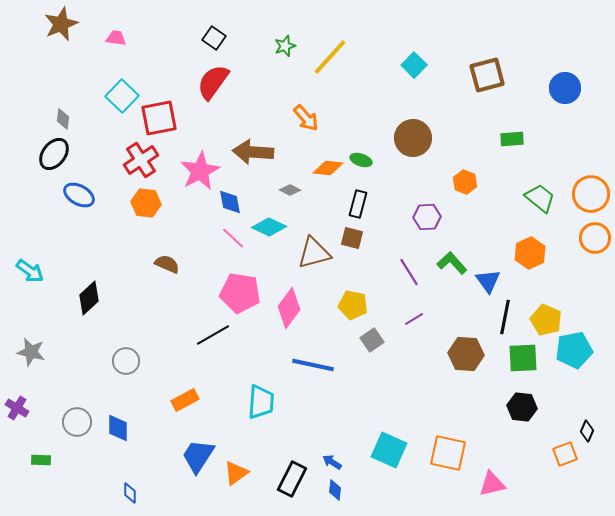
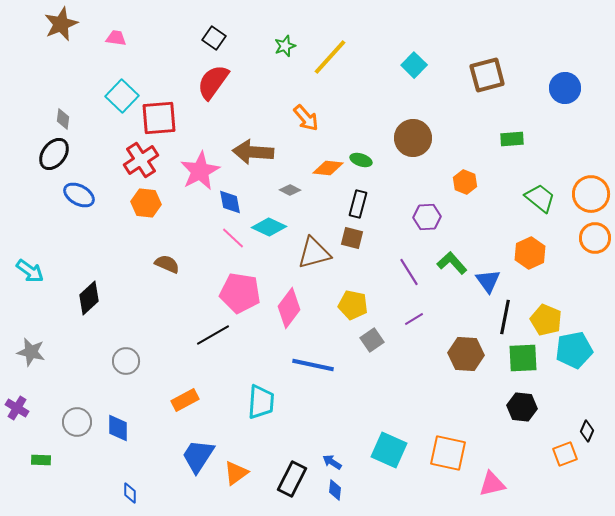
red square at (159, 118): rotated 6 degrees clockwise
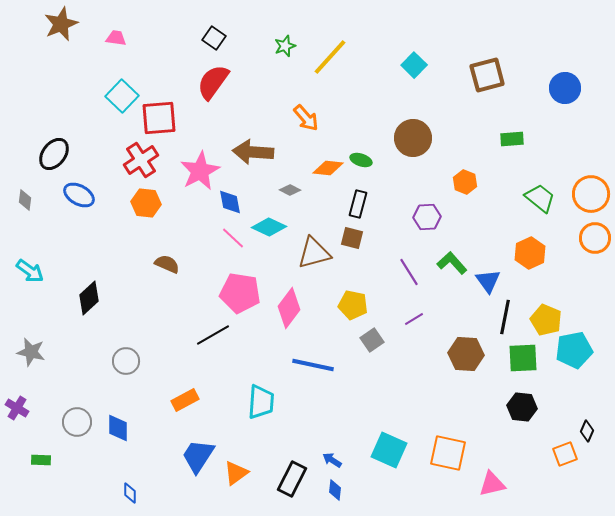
gray diamond at (63, 119): moved 38 px left, 81 px down
blue arrow at (332, 462): moved 2 px up
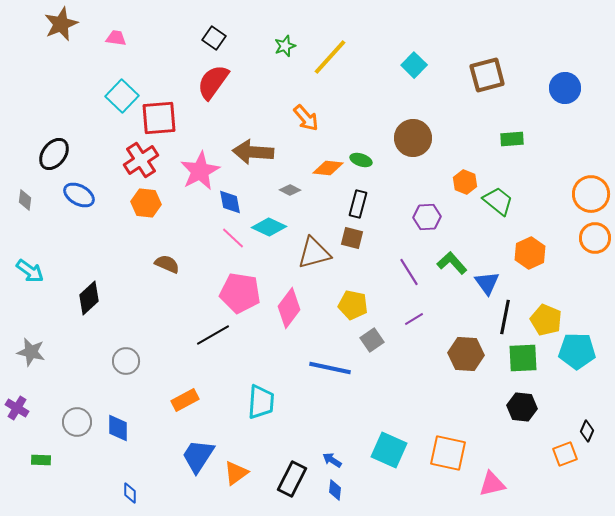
green trapezoid at (540, 198): moved 42 px left, 3 px down
blue triangle at (488, 281): moved 1 px left, 2 px down
cyan pentagon at (574, 350): moved 3 px right, 1 px down; rotated 12 degrees clockwise
blue line at (313, 365): moved 17 px right, 3 px down
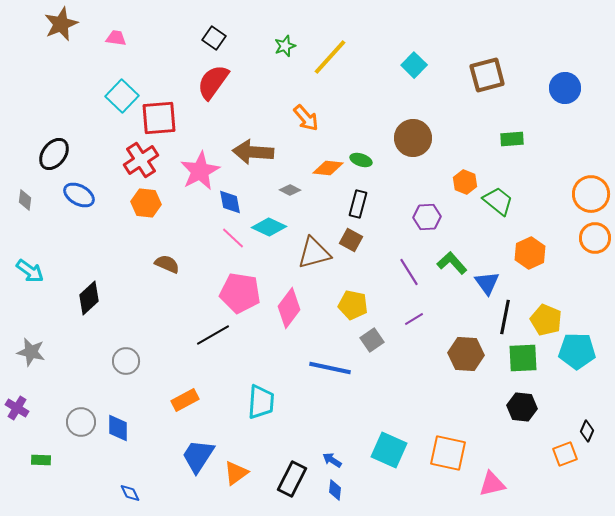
brown square at (352, 238): moved 1 px left, 2 px down; rotated 15 degrees clockwise
gray circle at (77, 422): moved 4 px right
blue diamond at (130, 493): rotated 25 degrees counterclockwise
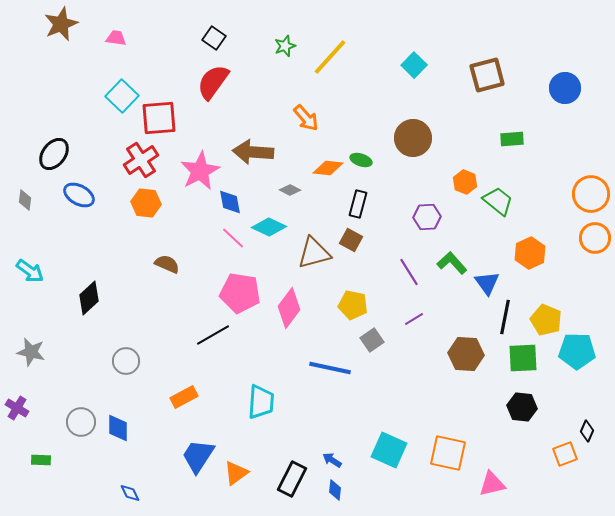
orange rectangle at (185, 400): moved 1 px left, 3 px up
